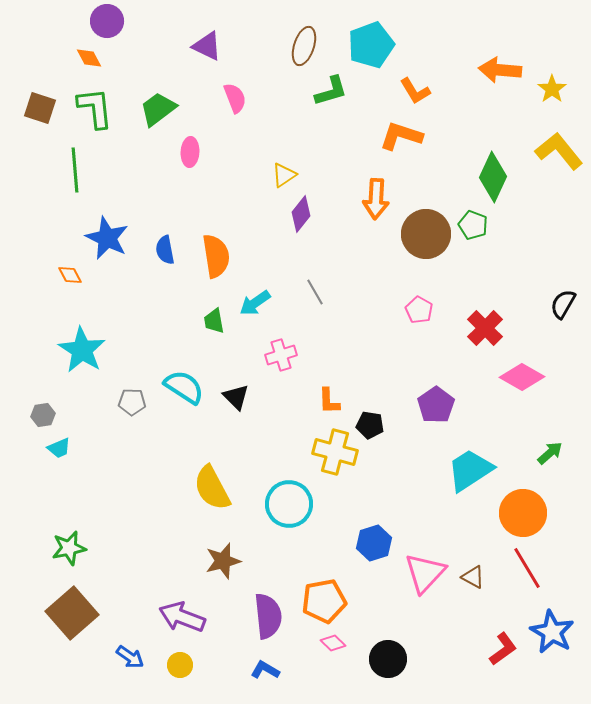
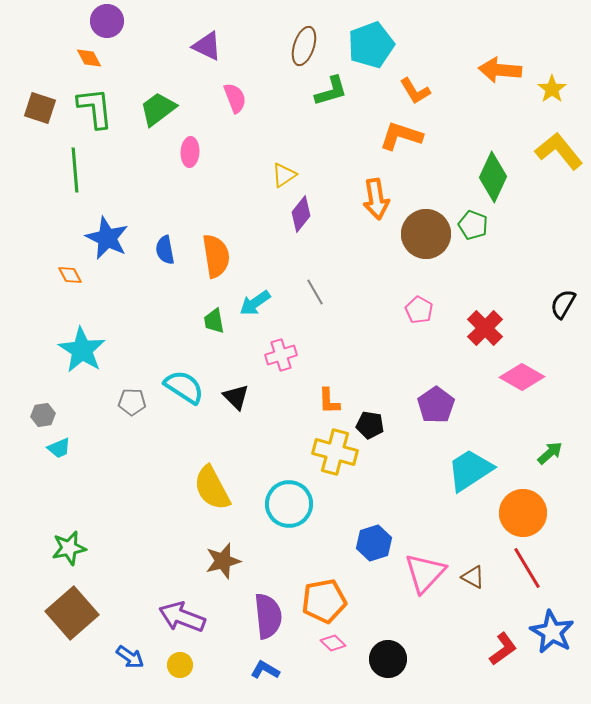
orange arrow at (376, 199): rotated 12 degrees counterclockwise
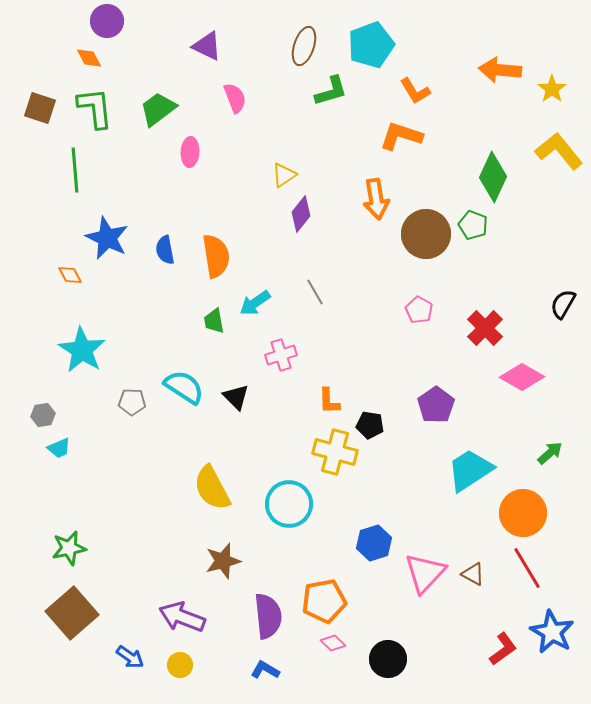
brown triangle at (473, 577): moved 3 px up
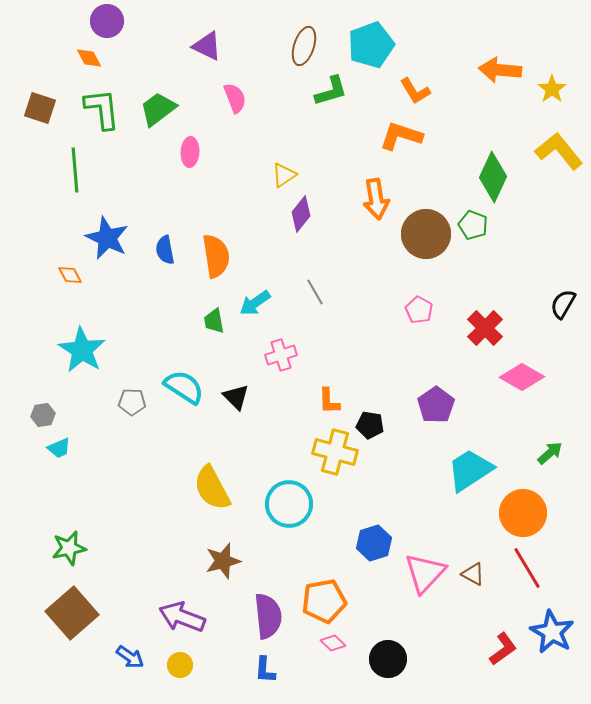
green L-shape at (95, 108): moved 7 px right, 1 px down
blue L-shape at (265, 670): rotated 116 degrees counterclockwise
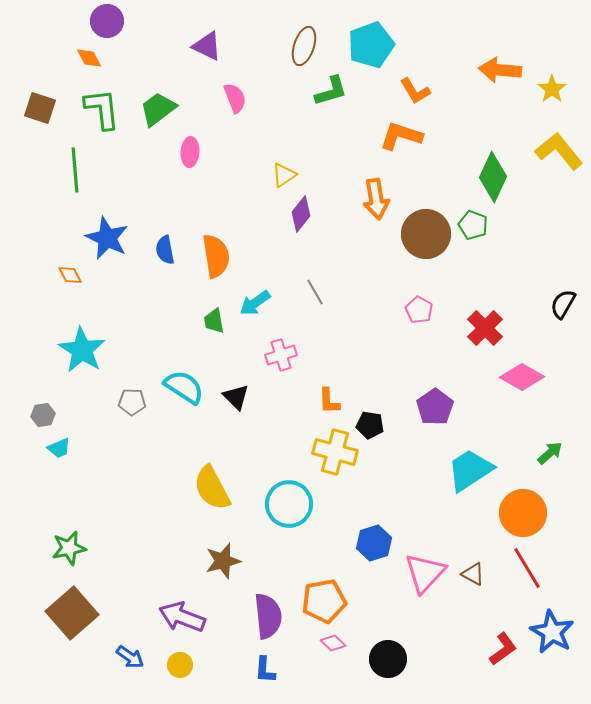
purple pentagon at (436, 405): moved 1 px left, 2 px down
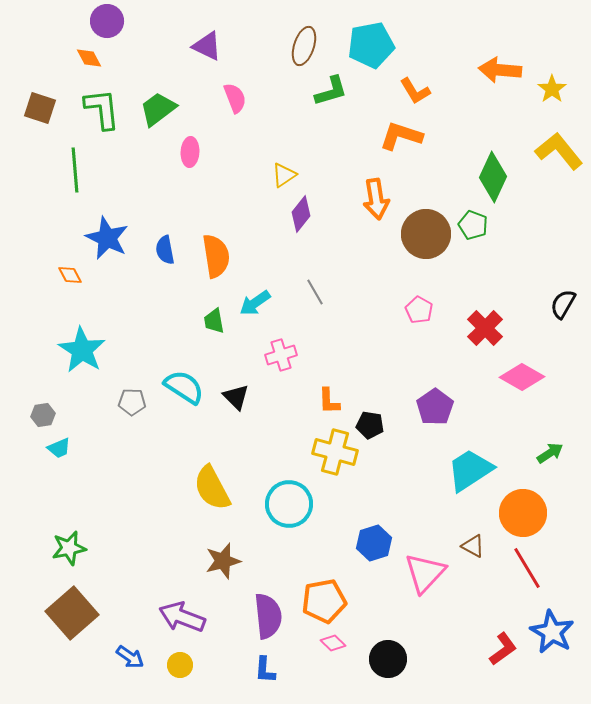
cyan pentagon at (371, 45): rotated 9 degrees clockwise
green arrow at (550, 453): rotated 8 degrees clockwise
brown triangle at (473, 574): moved 28 px up
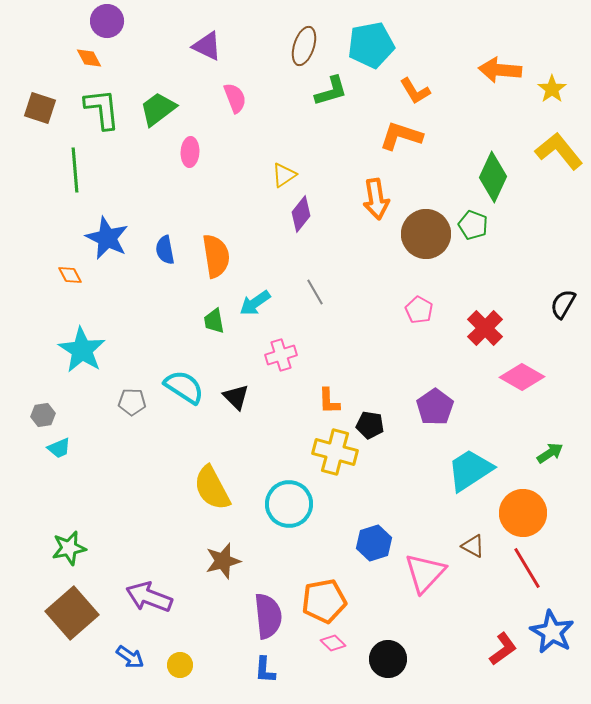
purple arrow at (182, 617): moved 33 px left, 20 px up
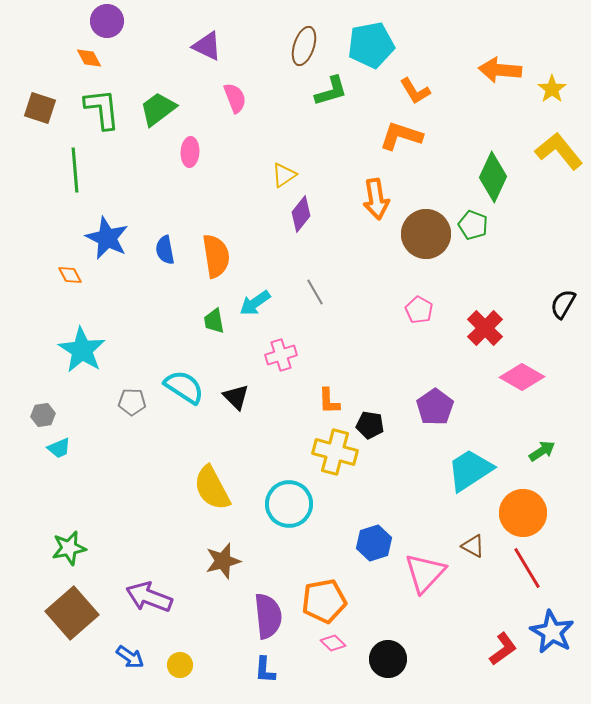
green arrow at (550, 453): moved 8 px left, 2 px up
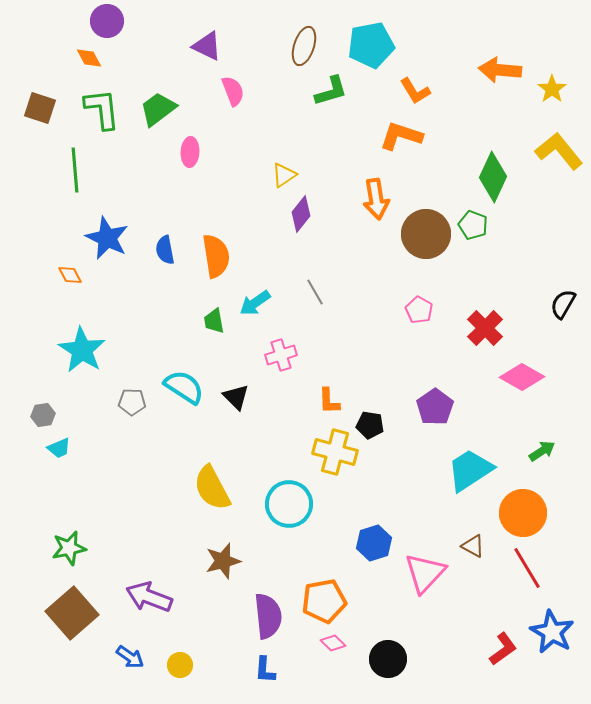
pink semicircle at (235, 98): moved 2 px left, 7 px up
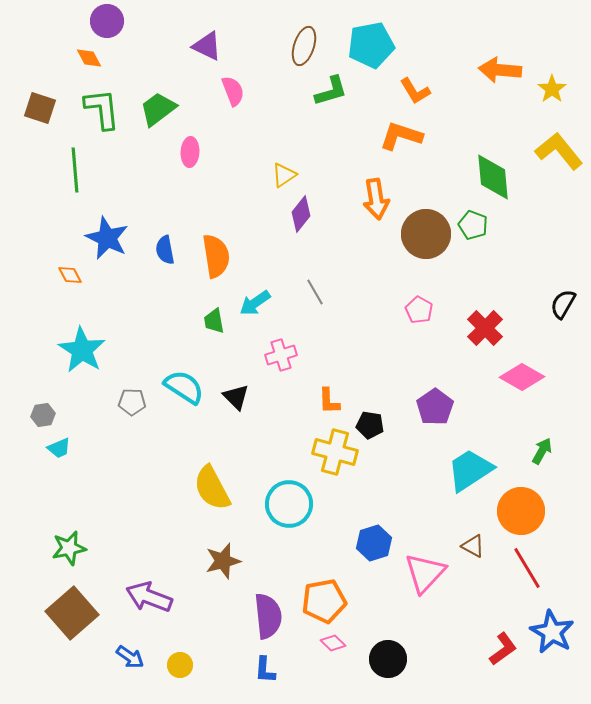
green diamond at (493, 177): rotated 30 degrees counterclockwise
green arrow at (542, 451): rotated 28 degrees counterclockwise
orange circle at (523, 513): moved 2 px left, 2 px up
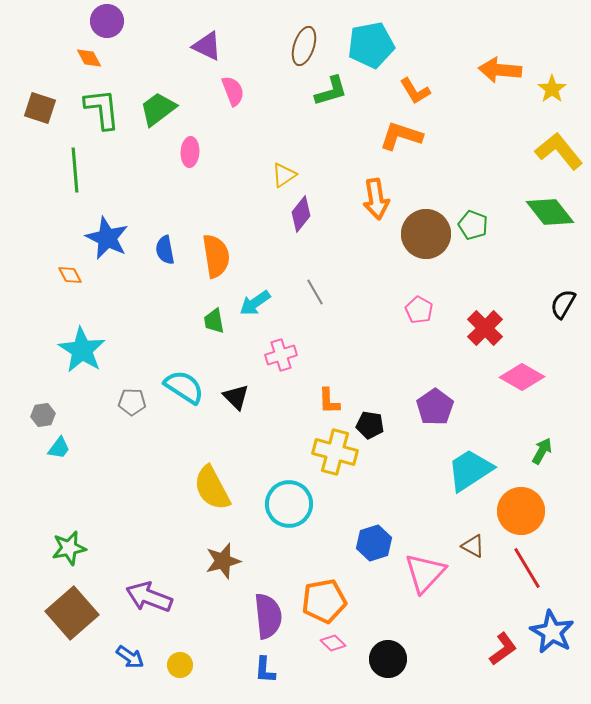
green diamond at (493, 177): moved 57 px right, 35 px down; rotated 33 degrees counterclockwise
cyan trapezoid at (59, 448): rotated 30 degrees counterclockwise
